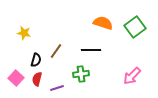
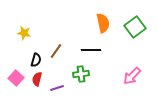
orange semicircle: rotated 60 degrees clockwise
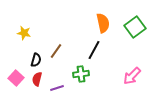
black line: moved 3 px right; rotated 60 degrees counterclockwise
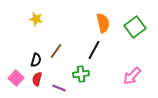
yellow star: moved 12 px right, 14 px up
purple line: moved 2 px right; rotated 40 degrees clockwise
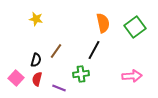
pink arrow: rotated 138 degrees counterclockwise
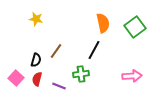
purple line: moved 2 px up
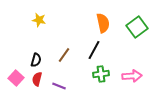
yellow star: moved 3 px right, 1 px down
green square: moved 2 px right
brown line: moved 8 px right, 4 px down
green cross: moved 20 px right
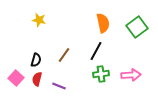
black line: moved 2 px right, 1 px down
pink arrow: moved 1 px left, 1 px up
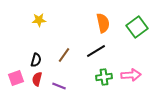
yellow star: rotated 16 degrees counterclockwise
black line: rotated 30 degrees clockwise
green cross: moved 3 px right, 3 px down
pink square: rotated 28 degrees clockwise
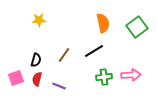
black line: moved 2 px left
